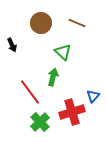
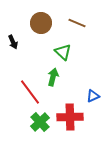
black arrow: moved 1 px right, 3 px up
blue triangle: rotated 24 degrees clockwise
red cross: moved 2 px left, 5 px down; rotated 15 degrees clockwise
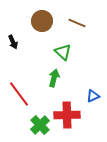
brown circle: moved 1 px right, 2 px up
green arrow: moved 1 px right, 1 px down
red line: moved 11 px left, 2 px down
red cross: moved 3 px left, 2 px up
green cross: moved 3 px down
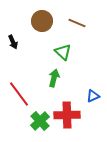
green cross: moved 4 px up
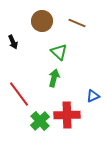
green triangle: moved 4 px left
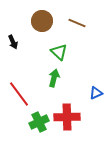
blue triangle: moved 3 px right, 3 px up
red cross: moved 2 px down
green cross: moved 1 px left, 1 px down; rotated 18 degrees clockwise
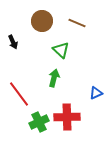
green triangle: moved 2 px right, 2 px up
